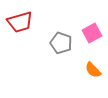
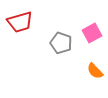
orange semicircle: moved 2 px right, 1 px down
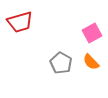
gray pentagon: moved 20 px down; rotated 10 degrees clockwise
orange semicircle: moved 4 px left, 9 px up
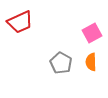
red trapezoid: rotated 8 degrees counterclockwise
orange semicircle: rotated 42 degrees clockwise
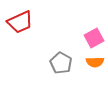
pink square: moved 2 px right, 5 px down
orange semicircle: moved 4 px right; rotated 90 degrees counterclockwise
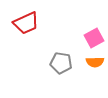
red trapezoid: moved 6 px right, 1 px down
gray pentagon: rotated 20 degrees counterclockwise
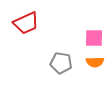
pink square: rotated 30 degrees clockwise
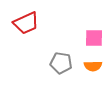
orange semicircle: moved 2 px left, 4 px down
